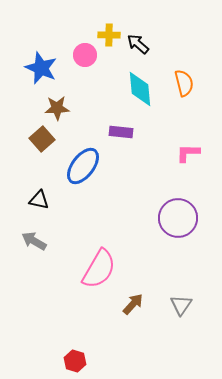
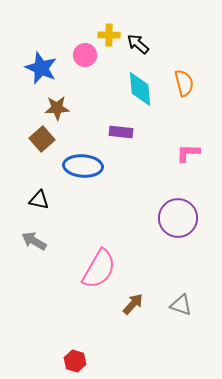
blue ellipse: rotated 57 degrees clockwise
gray triangle: rotated 45 degrees counterclockwise
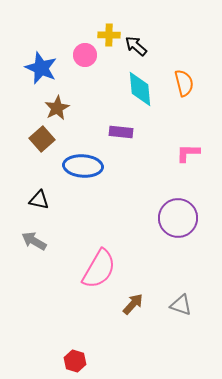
black arrow: moved 2 px left, 2 px down
brown star: rotated 25 degrees counterclockwise
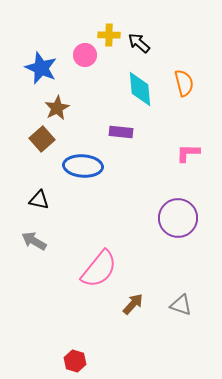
black arrow: moved 3 px right, 3 px up
pink semicircle: rotated 9 degrees clockwise
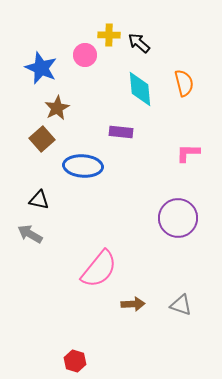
gray arrow: moved 4 px left, 7 px up
brown arrow: rotated 45 degrees clockwise
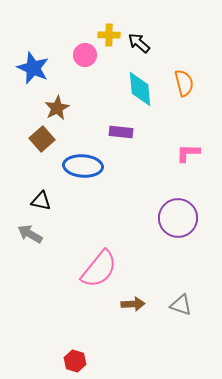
blue star: moved 8 px left
black triangle: moved 2 px right, 1 px down
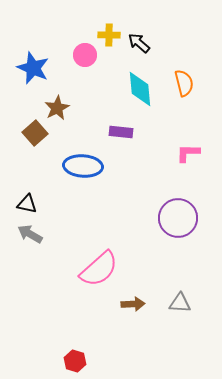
brown square: moved 7 px left, 6 px up
black triangle: moved 14 px left, 3 px down
pink semicircle: rotated 9 degrees clockwise
gray triangle: moved 1 px left, 2 px up; rotated 15 degrees counterclockwise
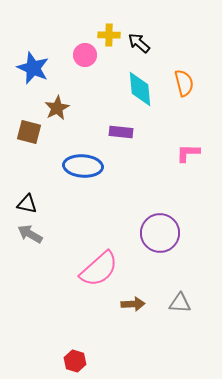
brown square: moved 6 px left, 1 px up; rotated 35 degrees counterclockwise
purple circle: moved 18 px left, 15 px down
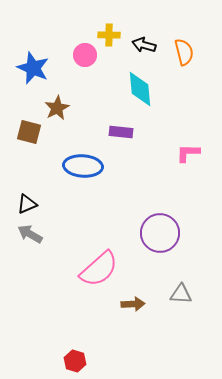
black arrow: moved 5 px right, 2 px down; rotated 25 degrees counterclockwise
orange semicircle: moved 31 px up
black triangle: rotated 35 degrees counterclockwise
gray triangle: moved 1 px right, 9 px up
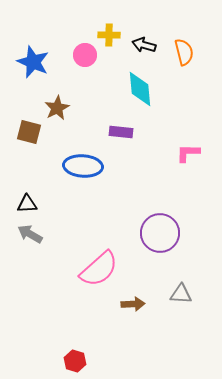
blue star: moved 6 px up
black triangle: rotated 20 degrees clockwise
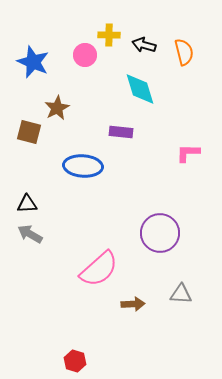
cyan diamond: rotated 12 degrees counterclockwise
